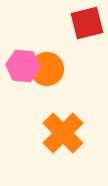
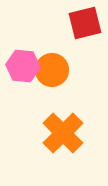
red square: moved 2 px left
orange circle: moved 5 px right, 1 px down
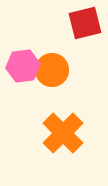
pink hexagon: rotated 12 degrees counterclockwise
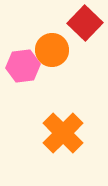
red square: rotated 32 degrees counterclockwise
orange circle: moved 20 px up
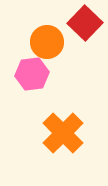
orange circle: moved 5 px left, 8 px up
pink hexagon: moved 9 px right, 8 px down
